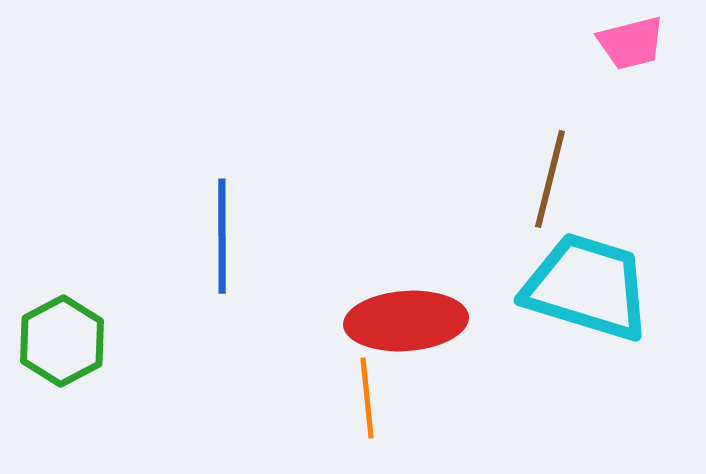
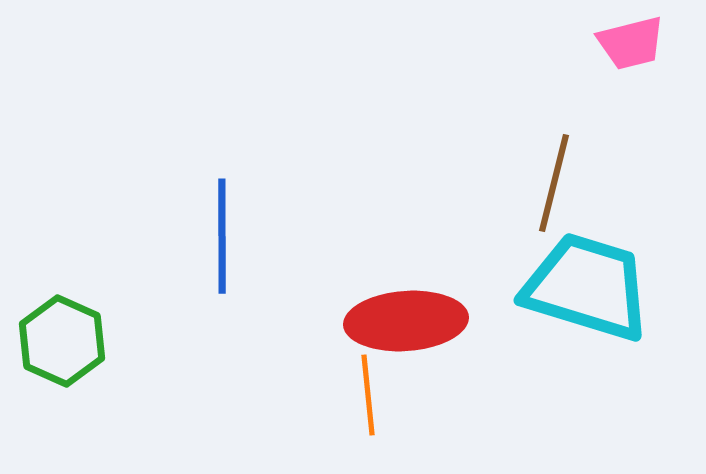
brown line: moved 4 px right, 4 px down
green hexagon: rotated 8 degrees counterclockwise
orange line: moved 1 px right, 3 px up
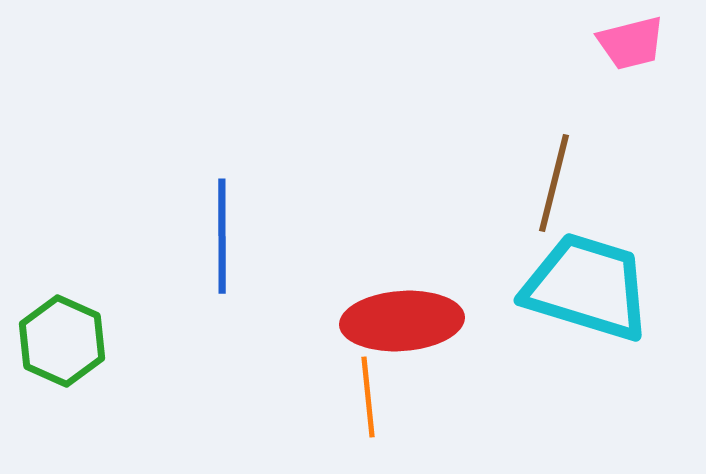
red ellipse: moved 4 px left
orange line: moved 2 px down
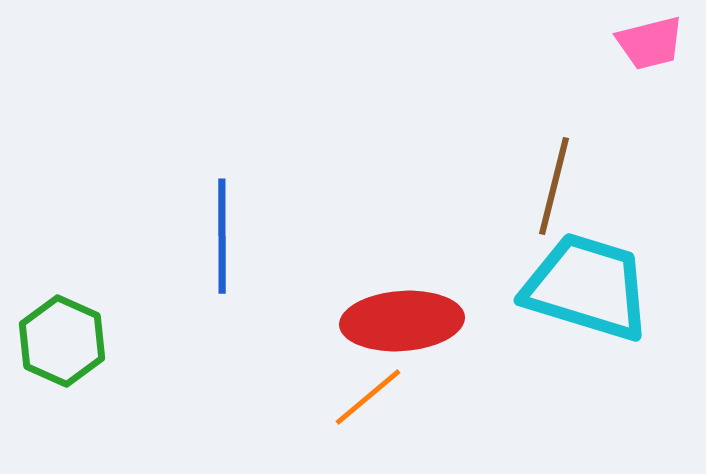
pink trapezoid: moved 19 px right
brown line: moved 3 px down
orange line: rotated 56 degrees clockwise
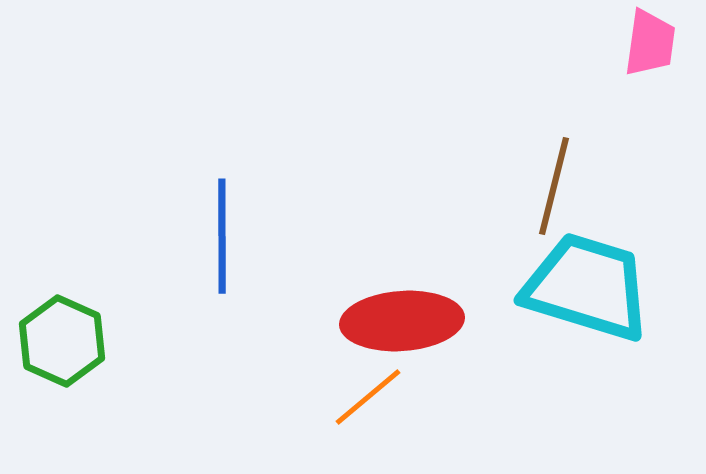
pink trapezoid: rotated 68 degrees counterclockwise
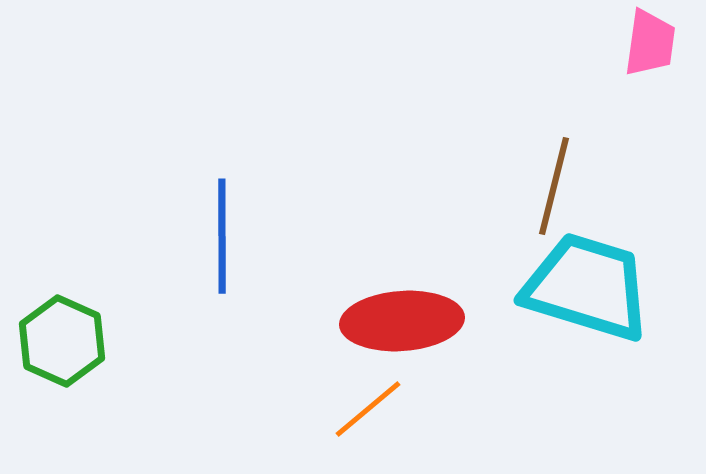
orange line: moved 12 px down
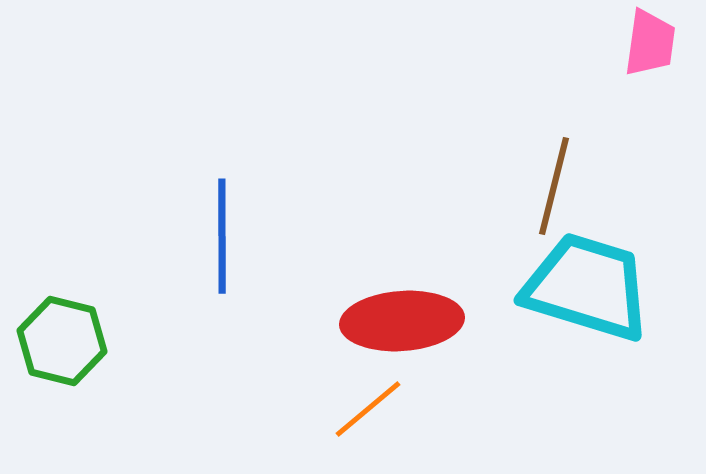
green hexagon: rotated 10 degrees counterclockwise
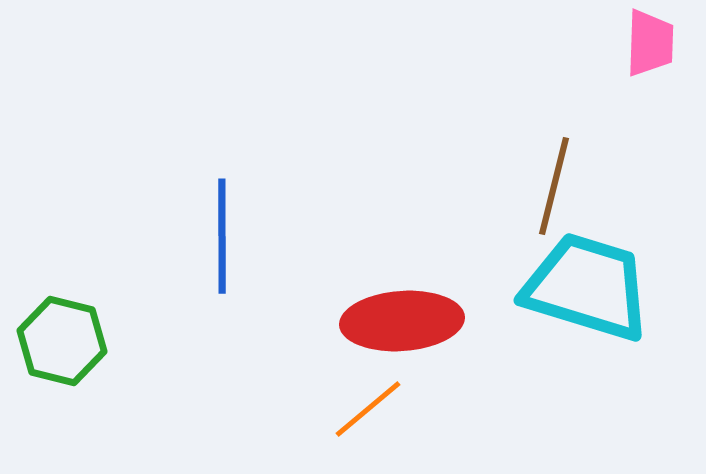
pink trapezoid: rotated 6 degrees counterclockwise
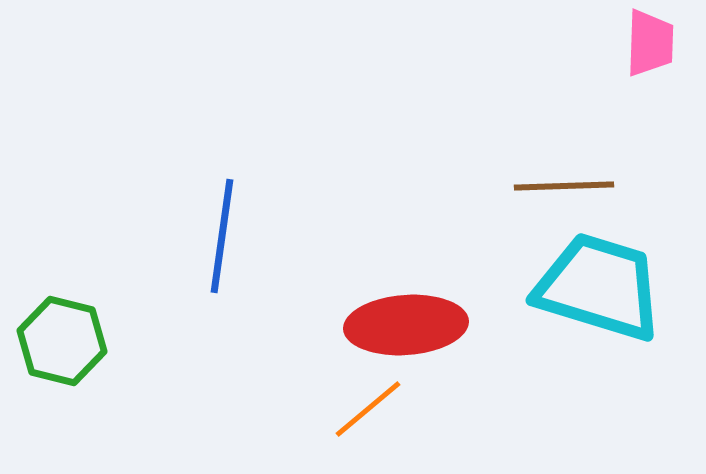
brown line: moved 10 px right; rotated 74 degrees clockwise
blue line: rotated 8 degrees clockwise
cyan trapezoid: moved 12 px right
red ellipse: moved 4 px right, 4 px down
